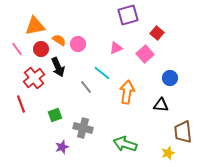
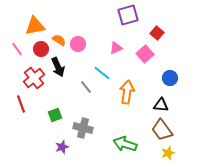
brown trapezoid: moved 21 px left, 2 px up; rotated 30 degrees counterclockwise
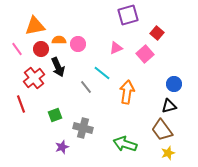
orange semicircle: rotated 32 degrees counterclockwise
blue circle: moved 4 px right, 6 px down
black triangle: moved 8 px right, 1 px down; rotated 21 degrees counterclockwise
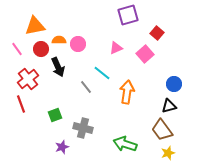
red cross: moved 6 px left, 1 px down
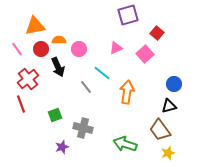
pink circle: moved 1 px right, 5 px down
brown trapezoid: moved 2 px left
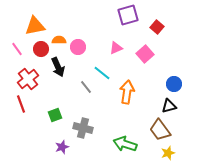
red square: moved 6 px up
pink circle: moved 1 px left, 2 px up
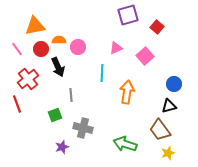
pink square: moved 2 px down
cyan line: rotated 54 degrees clockwise
gray line: moved 15 px left, 8 px down; rotated 32 degrees clockwise
red line: moved 4 px left
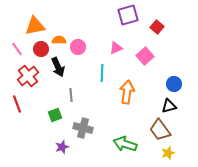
red cross: moved 3 px up
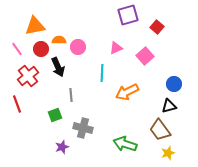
orange arrow: rotated 125 degrees counterclockwise
